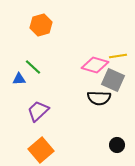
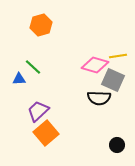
orange square: moved 5 px right, 17 px up
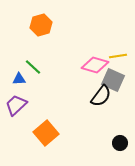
black semicircle: moved 2 px right, 2 px up; rotated 55 degrees counterclockwise
purple trapezoid: moved 22 px left, 6 px up
black circle: moved 3 px right, 2 px up
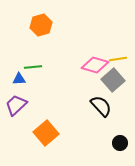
yellow line: moved 3 px down
green line: rotated 48 degrees counterclockwise
gray square: rotated 25 degrees clockwise
black semicircle: moved 10 px down; rotated 80 degrees counterclockwise
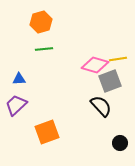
orange hexagon: moved 3 px up
green line: moved 11 px right, 18 px up
gray square: moved 3 px left, 1 px down; rotated 20 degrees clockwise
orange square: moved 1 px right, 1 px up; rotated 20 degrees clockwise
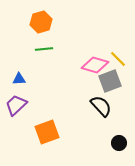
yellow line: rotated 54 degrees clockwise
black circle: moved 1 px left
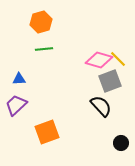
pink diamond: moved 4 px right, 5 px up
black circle: moved 2 px right
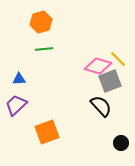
pink diamond: moved 1 px left, 6 px down
